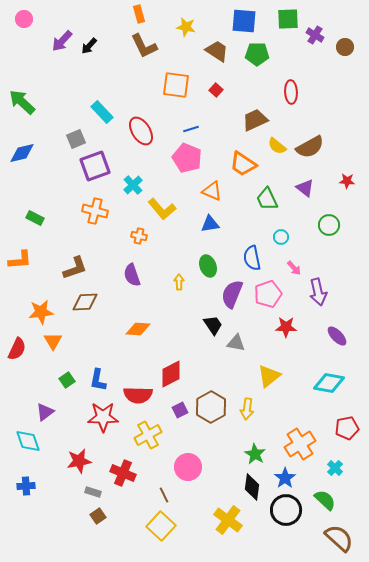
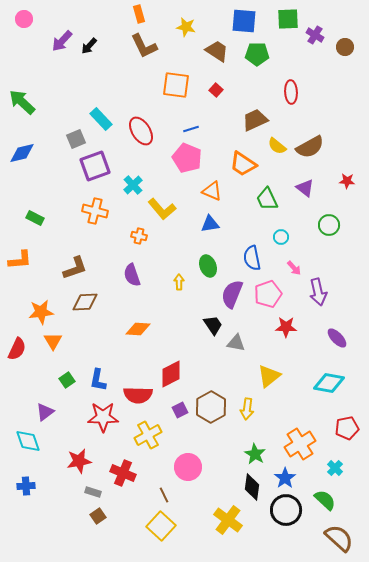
cyan rectangle at (102, 112): moved 1 px left, 7 px down
purple ellipse at (337, 336): moved 2 px down
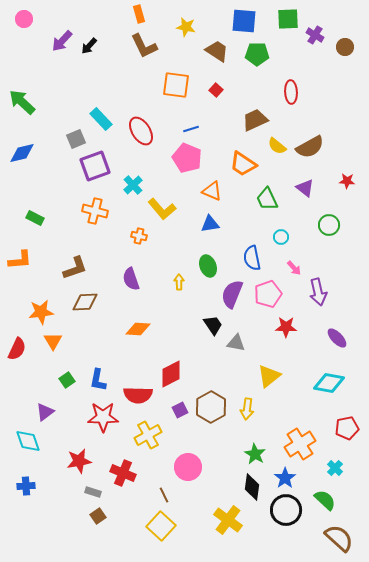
purple semicircle at (132, 275): moved 1 px left, 4 px down
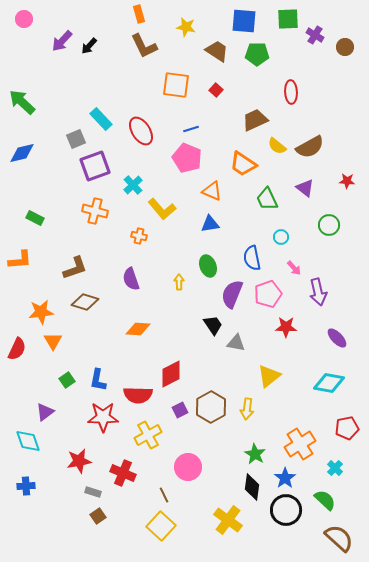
brown diamond at (85, 302): rotated 20 degrees clockwise
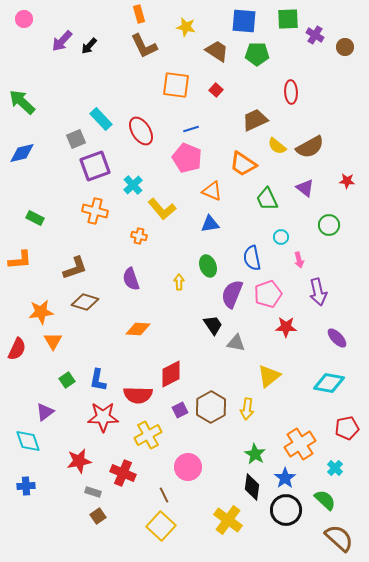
pink arrow at (294, 268): moved 5 px right, 8 px up; rotated 28 degrees clockwise
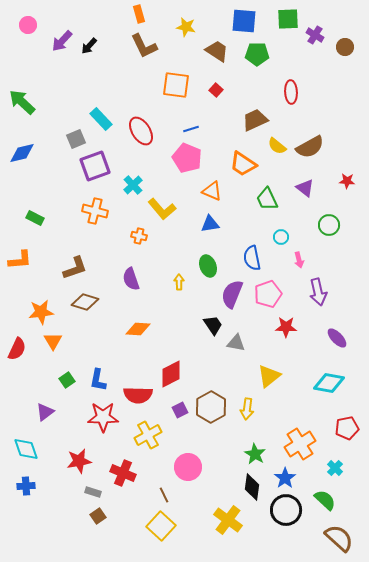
pink circle at (24, 19): moved 4 px right, 6 px down
cyan diamond at (28, 441): moved 2 px left, 8 px down
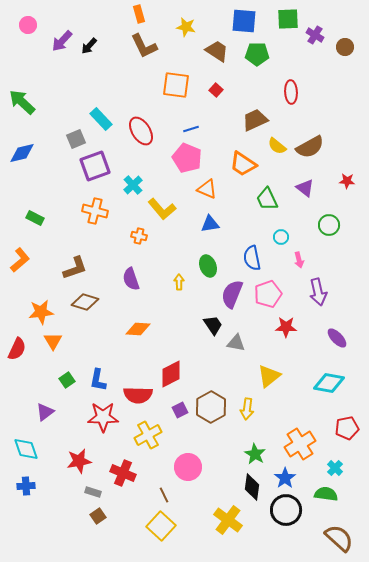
orange triangle at (212, 191): moved 5 px left, 2 px up
orange L-shape at (20, 260): rotated 35 degrees counterclockwise
green semicircle at (325, 500): moved 1 px right, 6 px up; rotated 35 degrees counterclockwise
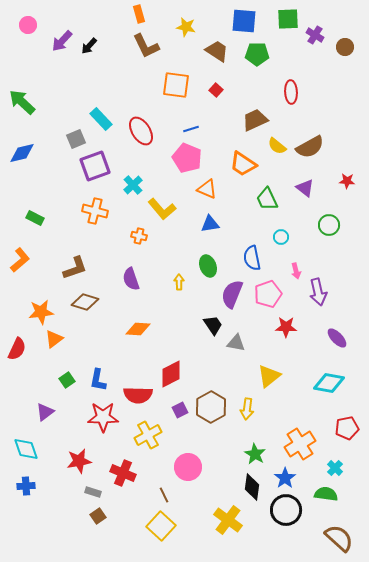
brown L-shape at (144, 46): moved 2 px right
pink arrow at (299, 260): moved 3 px left, 11 px down
orange triangle at (53, 341): moved 1 px right, 2 px up; rotated 24 degrees clockwise
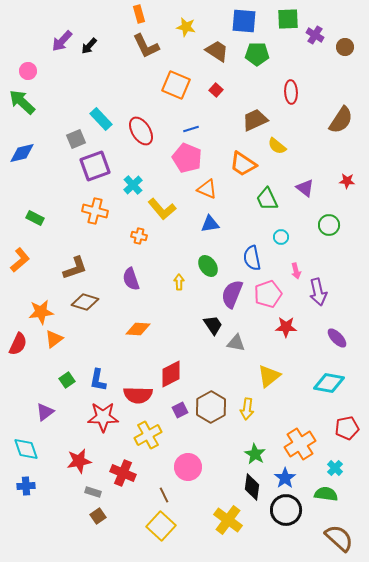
pink circle at (28, 25): moved 46 px down
orange square at (176, 85): rotated 16 degrees clockwise
brown semicircle at (310, 147): moved 31 px right, 27 px up; rotated 28 degrees counterclockwise
green ellipse at (208, 266): rotated 15 degrees counterclockwise
red semicircle at (17, 349): moved 1 px right, 5 px up
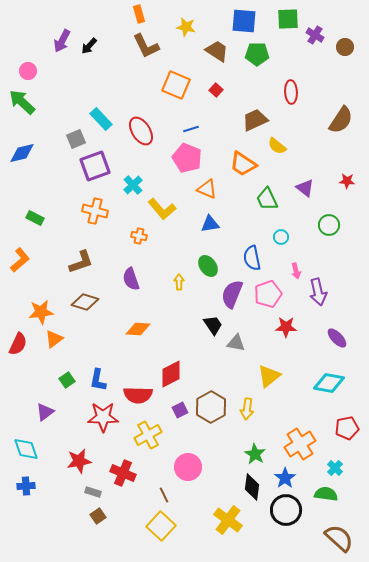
purple arrow at (62, 41): rotated 15 degrees counterclockwise
brown L-shape at (75, 268): moved 6 px right, 6 px up
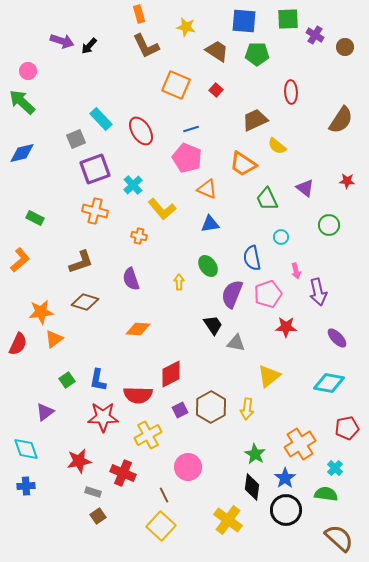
purple arrow at (62, 41): rotated 100 degrees counterclockwise
purple square at (95, 166): moved 3 px down
